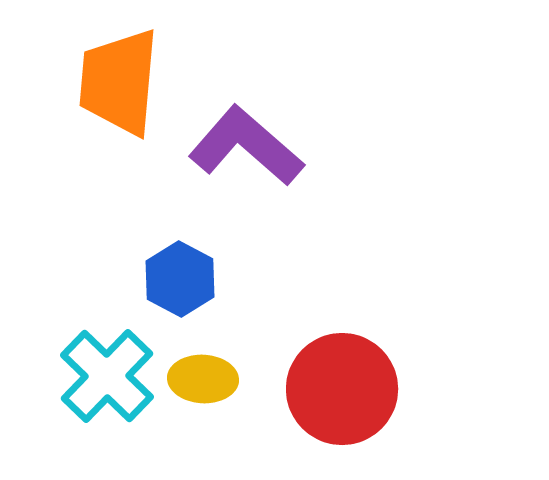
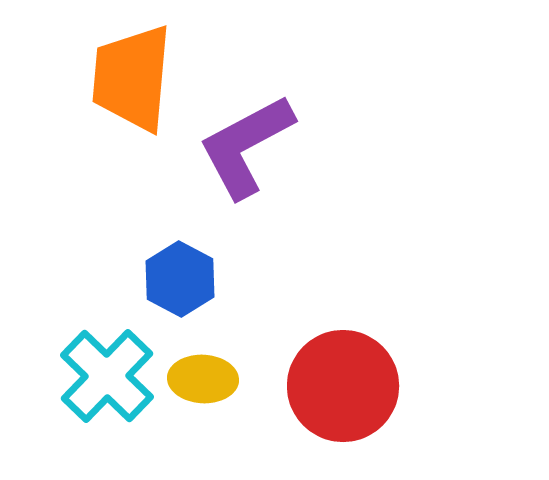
orange trapezoid: moved 13 px right, 4 px up
purple L-shape: rotated 69 degrees counterclockwise
red circle: moved 1 px right, 3 px up
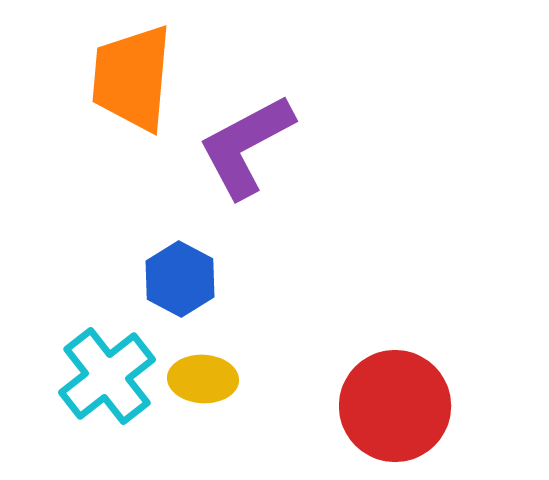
cyan cross: rotated 8 degrees clockwise
red circle: moved 52 px right, 20 px down
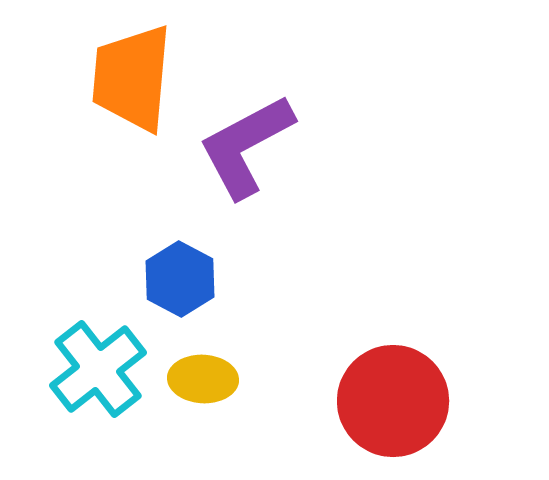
cyan cross: moved 9 px left, 7 px up
red circle: moved 2 px left, 5 px up
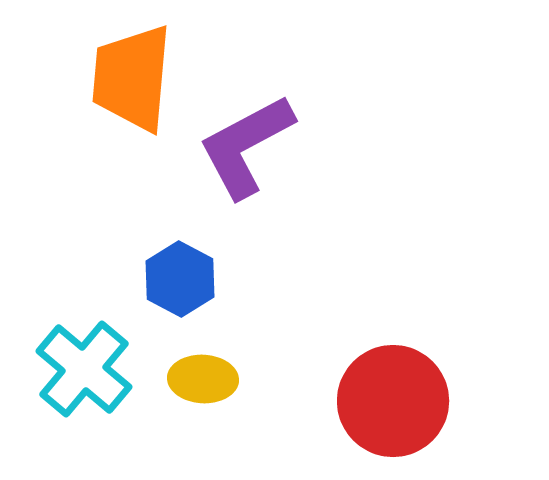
cyan cross: moved 14 px left; rotated 12 degrees counterclockwise
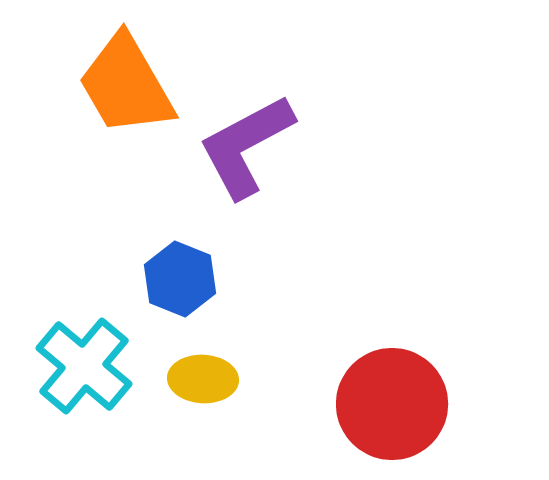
orange trapezoid: moved 6 px left, 7 px down; rotated 35 degrees counterclockwise
blue hexagon: rotated 6 degrees counterclockwise
cyan cross: moved 3 px up
red circle: moved 1 px left, 3 px down
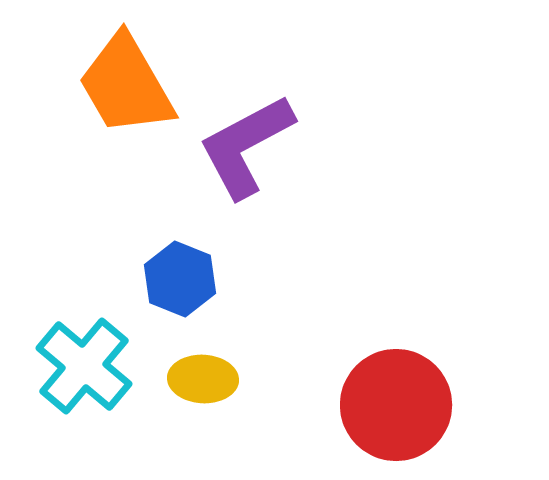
red circle: moved 4 px right, 1 px down
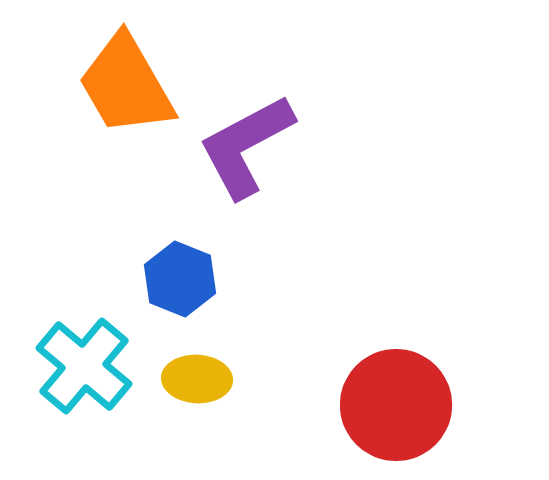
yellow ellipse: moved 6 px left
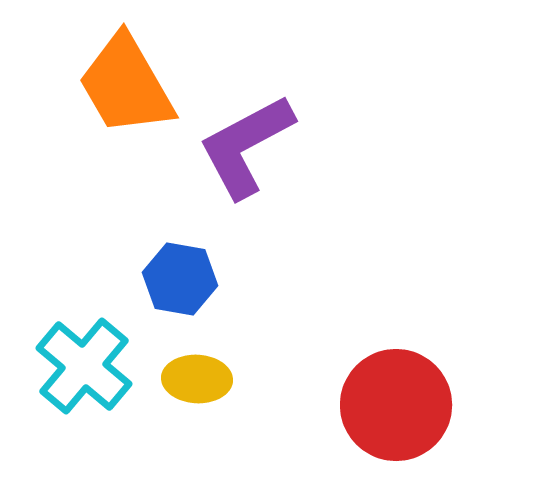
blue hexagon: rotated 12 degrees counterclockwise
